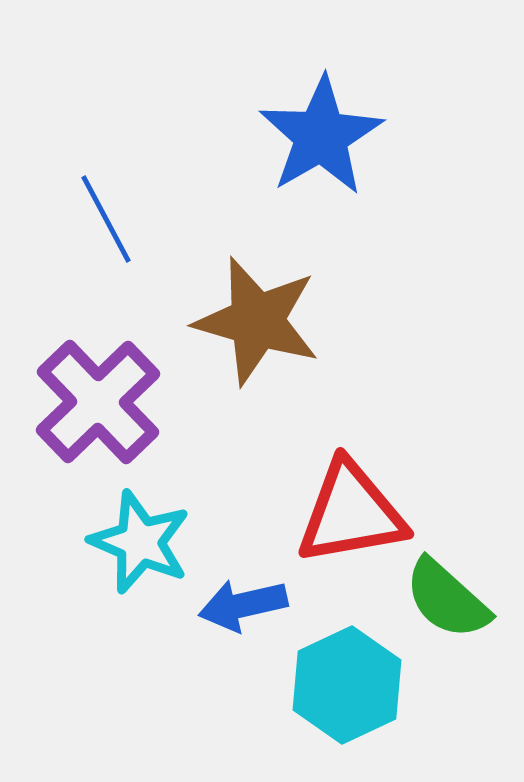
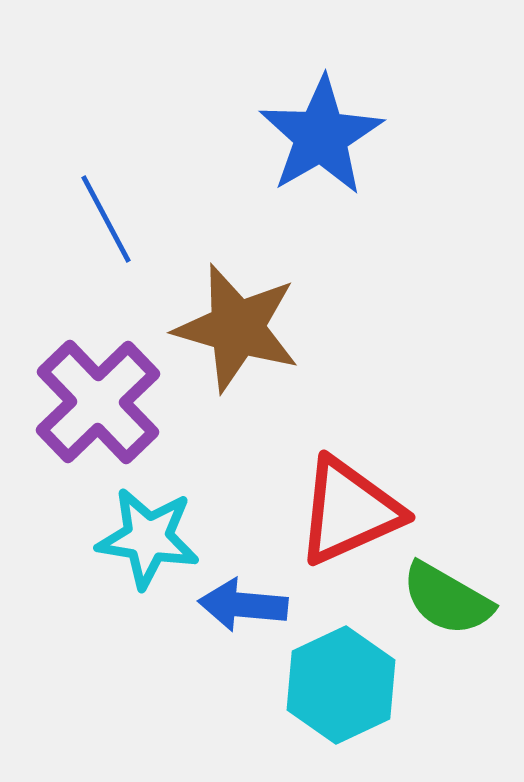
brown star: moved 20 px left, 7 px down
red triangle: moved 2 px left, 2 px up; rotated 14 degrees counterclockwise
cyan star: moved 8 px right, 4 px up; rotated 14 degrees counterclockwise
green semicircle: rotated 12 degrees counterclockwise
blue arrow: rotated 18 degrees clockwise
cyan hexagon: moved 6 px left
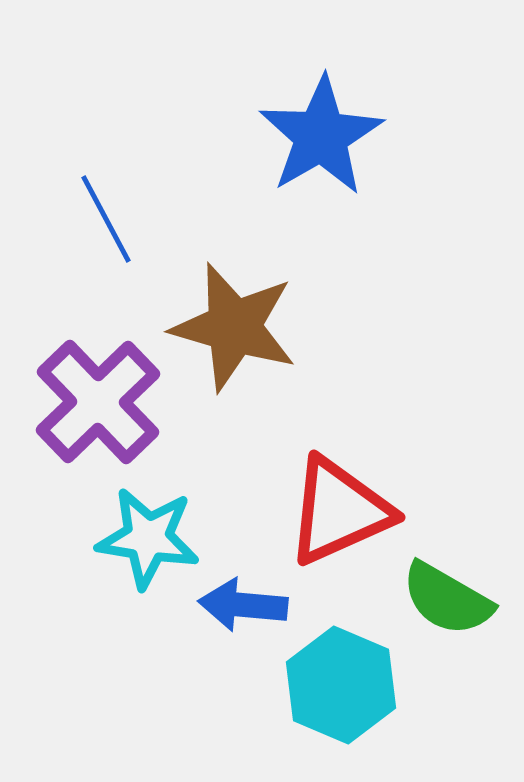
brown star: moved 3 px left, 1 px up
red triangle: moved 10 px left
cyan hexagon: rotated 12 degrees counterclockwise
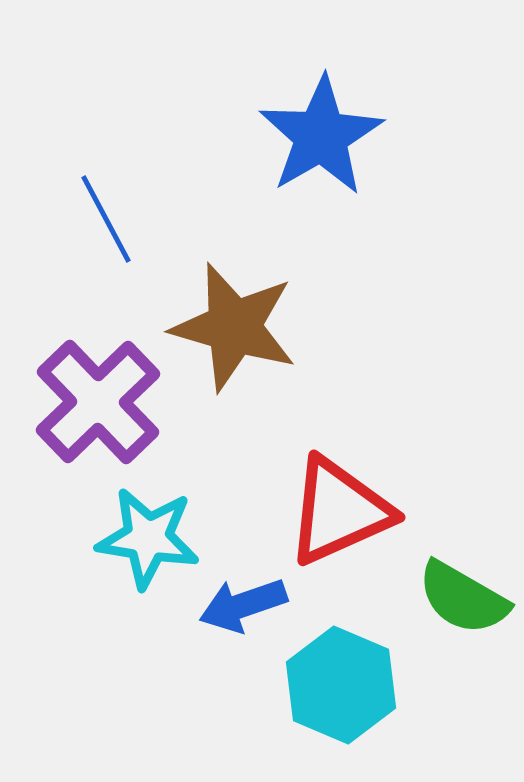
green semicircle: moved 16 px right, 1 px up
blue arrow: rotated 24 degrees counterclockwise
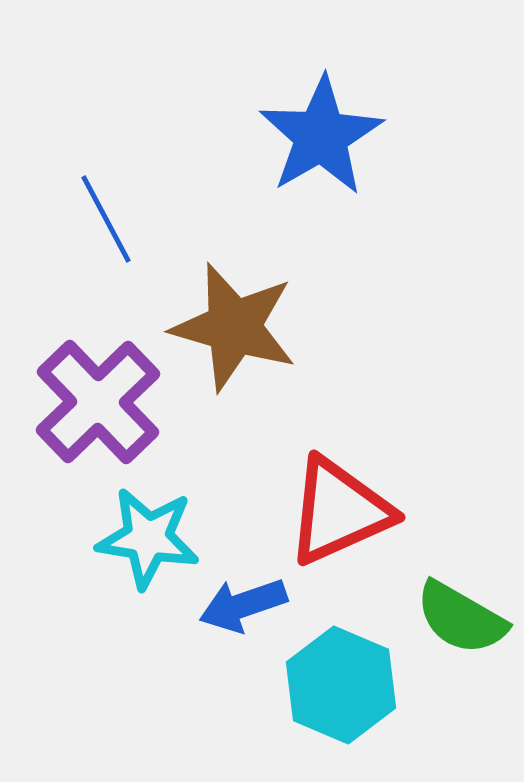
green semicircle: moved 2 px left, 20 px down
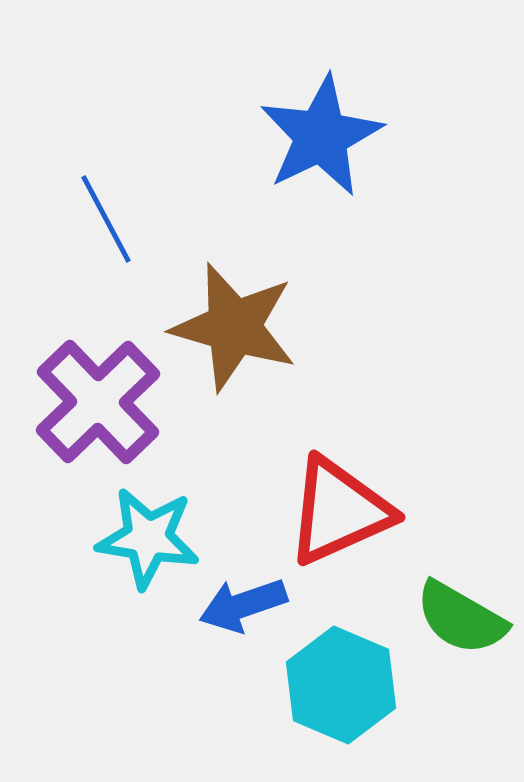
blue star: rotated 4 degrees clockwise
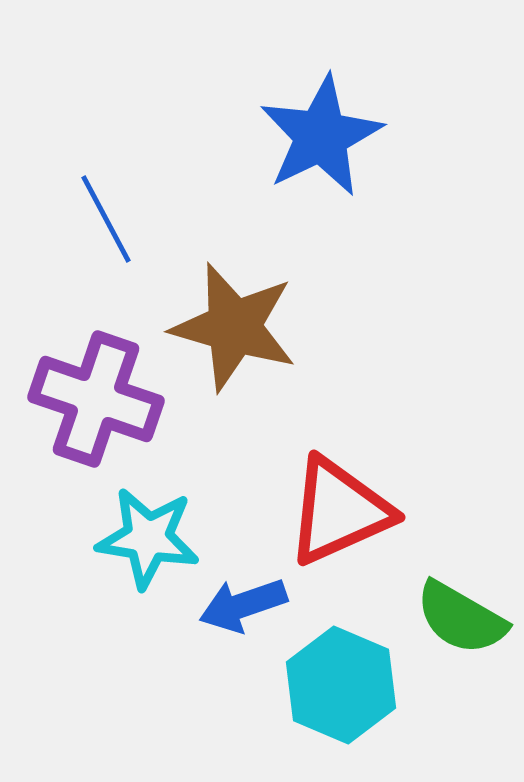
purple cross: moved 2 px left, 3 px up; rotated 27 degrees counterclockwise
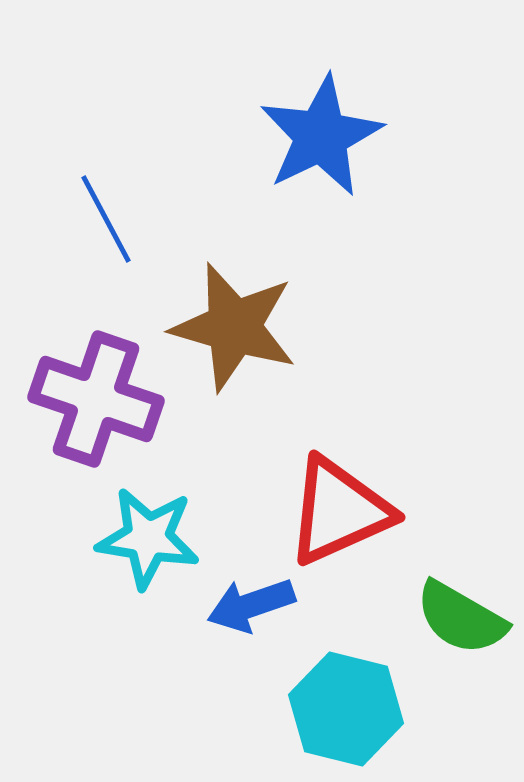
blue arrow: moved 8 px right
cyan hexagon: moved 5 px right, 24 px down; rotated 9 degrees counterclockwise
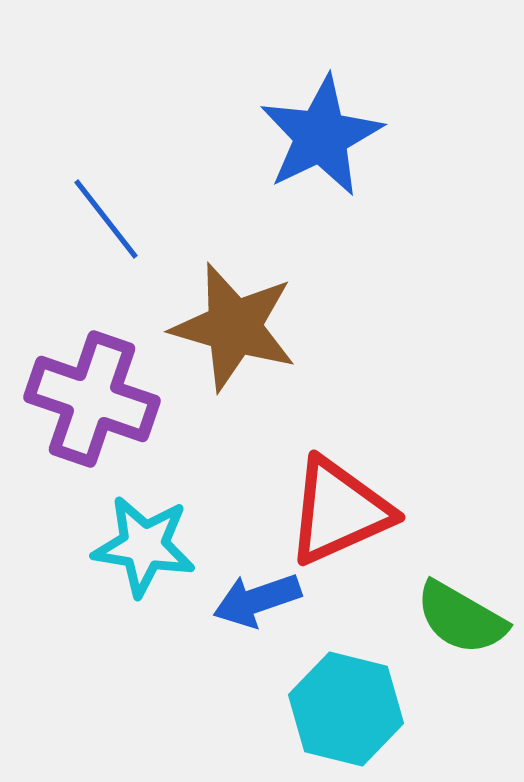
blue line: rotated 10 degrees counterclockwise
purple cross: moved 4 px left
cyan star: moved 4 px left, 8 px down
blue arrow: moved 6 px right, 5 px up
